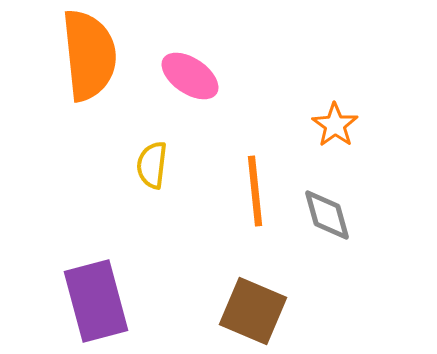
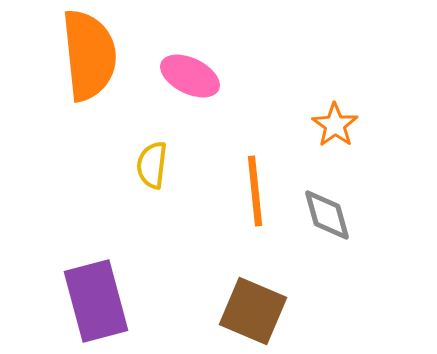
pink ellipse: rotated 8 degrees counterclockwise
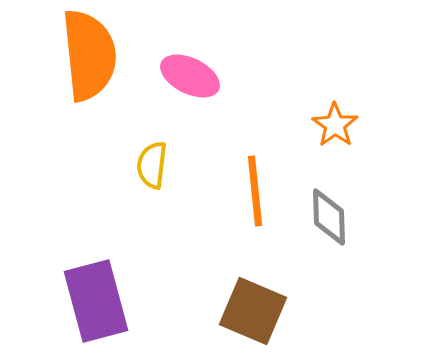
gray diamond: moved 2 px right, 2 px down; rotated 14 degrees clockwise
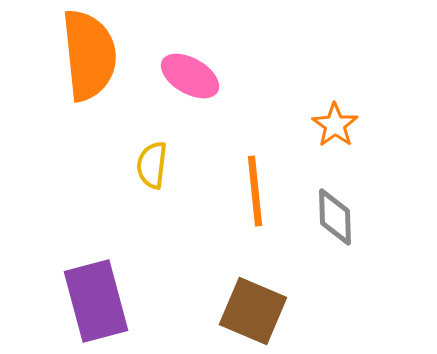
pink ellipse: rotated 4 degrees clockwise
gray diamond: moved 6 px right
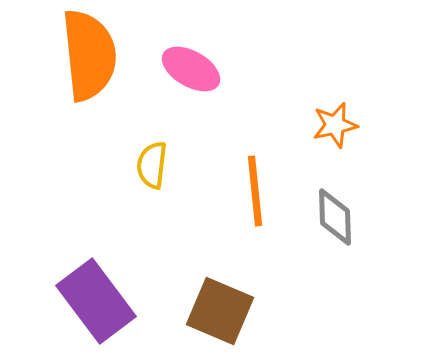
pink ellipse: moved 1 px right, 7 px up
orange star: rotated 24 degrees clockwise
purple rectangle: rotated 22 degrees counterclockwise
brown square: moved 33 px left
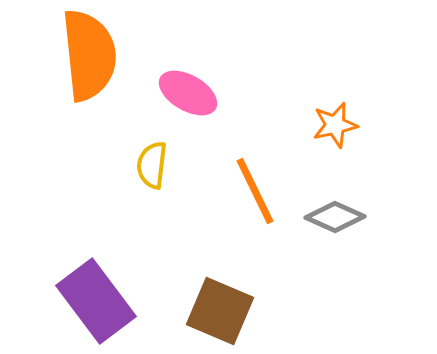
pink ellipse: moved 3 px left, 24 px down
orange line: rotated 20 degrees counterclockwise
gray diamond: rotated 64 degrees counterclockwise
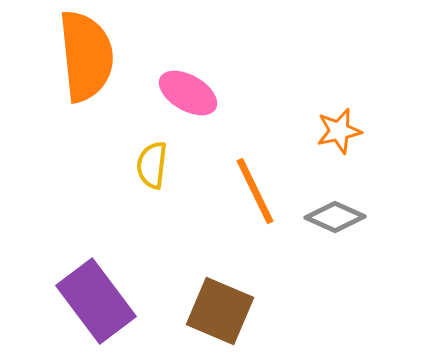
orange semicircle: moved 3 px left, 1 px down
orange star: moved 4 px right, 6 px down
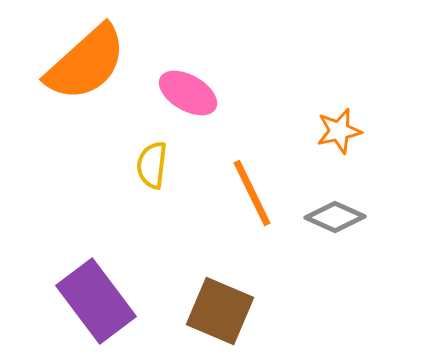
orange semicircle: moved 7 px down; rotated 54 degrees clockwise
orange line: moved 3 px left, 2 px down
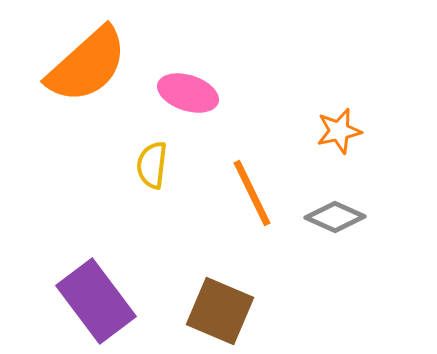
orange semicircle: moved 1 px right, 2 px down
pink ellipse: rotated 12 degrees counterclockwise
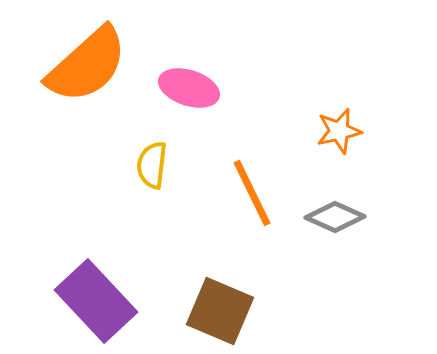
pink ellipse: moved 1 px right, 5 px up
purple rectangle: rotated 6 degrees counterclockwise
